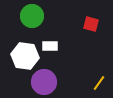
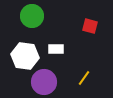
red square: moved 1 px left, 2 px down
white rectangle: moved 6 px right, 3 px down
yellow line: moved 15 px left, 5 px up
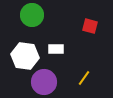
green circle: moved 1 px up
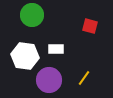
purple circle: moved 5 px right, 2 px up
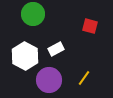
green circle: moved 1 px right, 1 px up
white rectangle: rotated 28 degrees counterclockwise
white hexagon: rotated 20 degrees clockwise
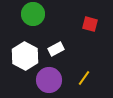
red square: moved 2 px up
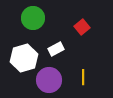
green circle: moved 4 px down
red square: moved 8 px left, 3 px down; rotated 35 degrees clockwise
white hexagon: moved 1 px left, 2 px down; rotated 16 degrees clockwise
yellow line: moved 1 px left, 1 px up; rotated 35 degrees counterclockwise
